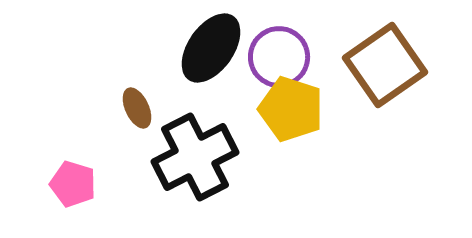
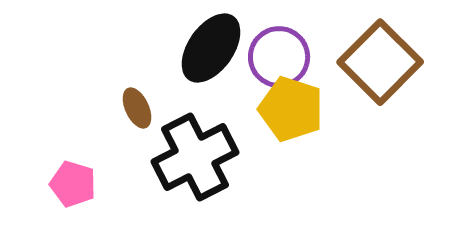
brown square: moved 5 px left, 3 px up; rotated 10 degrees counterclockwise
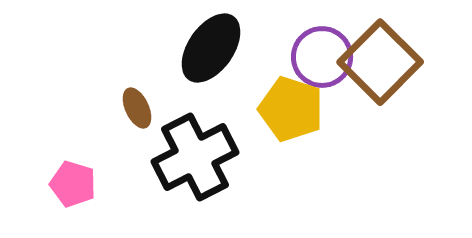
purple circle: moved 43 px right
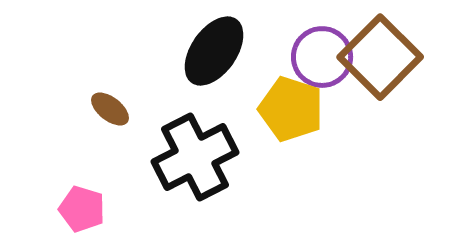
black ellipse: moved 3 px right, 3 px down
brown square: moved 5 px up
brown ellipse: moved 27 px left, 1 px down; rotated 27 degrees counterclockwise
pink pentagon: moved 9 px right, 25 px down
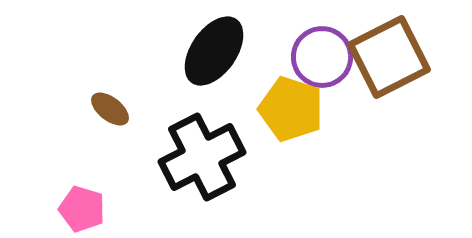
brown square: moved 9 px right; rotated 18 degrees clockwise
black cross: moved 7 px right
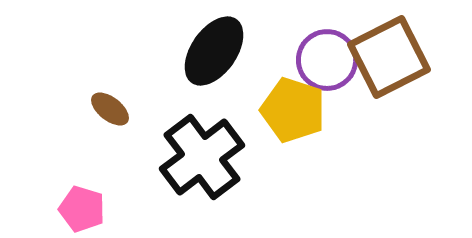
purple circle: moved 5 px right, 3 px down
yellow pentagon: moved 2 px right, 1 px down
black cross: rotated 10 degrees counterclockwise
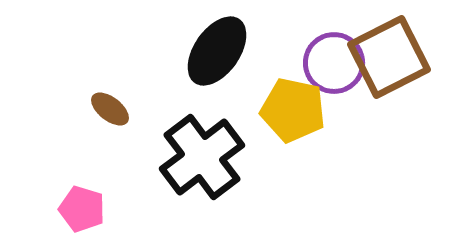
black ellipse: moved 3 px right
purple circle: moved 7 px right, 3 px down
yellow pentagon: rotated 6 degrees counterclockwise
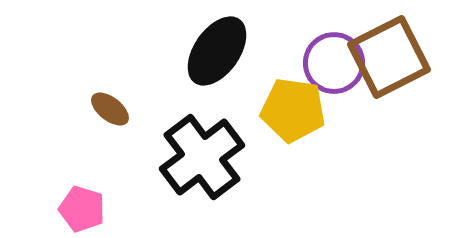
yellow pentagon: rotated 4 degrees counterclockwise
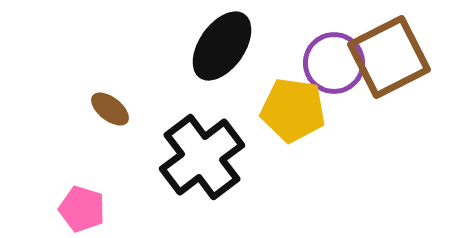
black ellipse: moved 5 px right, 5 px up
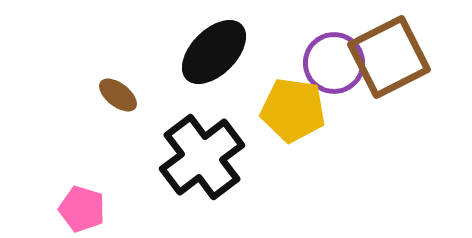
black ellipse: moved 8 px left, 6 px down; rotated 10 degrees clockwise
brown ellipse: moved 8 px right, 14 px up
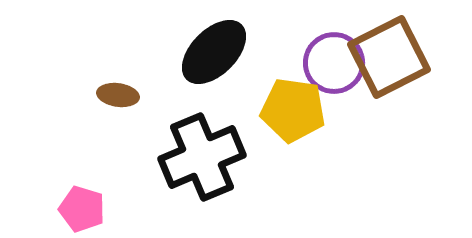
brown ellipse: rotated 30 degrees counterclockwise
black cross: rotated 14 degrees clockwise
